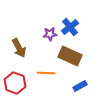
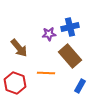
blue cross: rotated 24 degrees clockwise
purple star: moved 1 px left
brown arrow: rotated 12 degrees counterclockwise
brown rectangle: rotated 25 degrees clockwise
blue rectangle: rotated 32 degrees counterclockwise
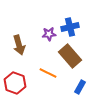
brown arrow: moved 3 px up; rotated 24 degrees clockwise
orange line: moved 2 px right; rotated 24 degrees clockwise
blue rectangle: moved 1 px down
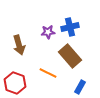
purple star: moved 1 px left, 2 px up
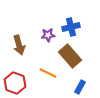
blue cross: moved 1 px right
purple star: moved 3 px down
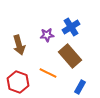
blue cross: rotated 18 degrees counterclockwise
purple star: moved 1 px left
red hexagon: moved 3 px right, 1 px up
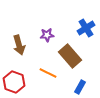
blue cross: moved 15 px right, 1 px down
red hexagon: moved 4 px left
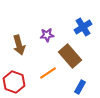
blue cross: moved 3 px left, 1 px up
orange line: rotated 60 degrees counterclockwise
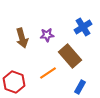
brown arrow: moved 3 px right, 7 px up
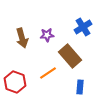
red hexagon: moved 1 px right
blue rectangle: rotated 24 degrees counterclockwise
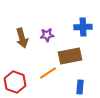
blue cross: rotated 30 degrees clockwise
brown rectangle: rotated 60 degrees counterclockwise
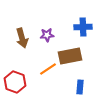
orange line: moved 4 px up
